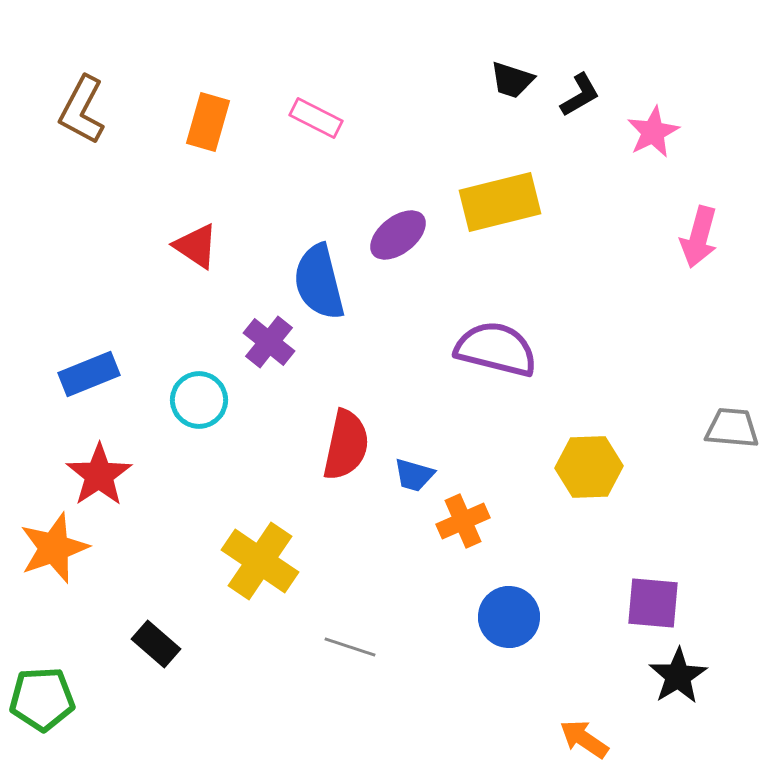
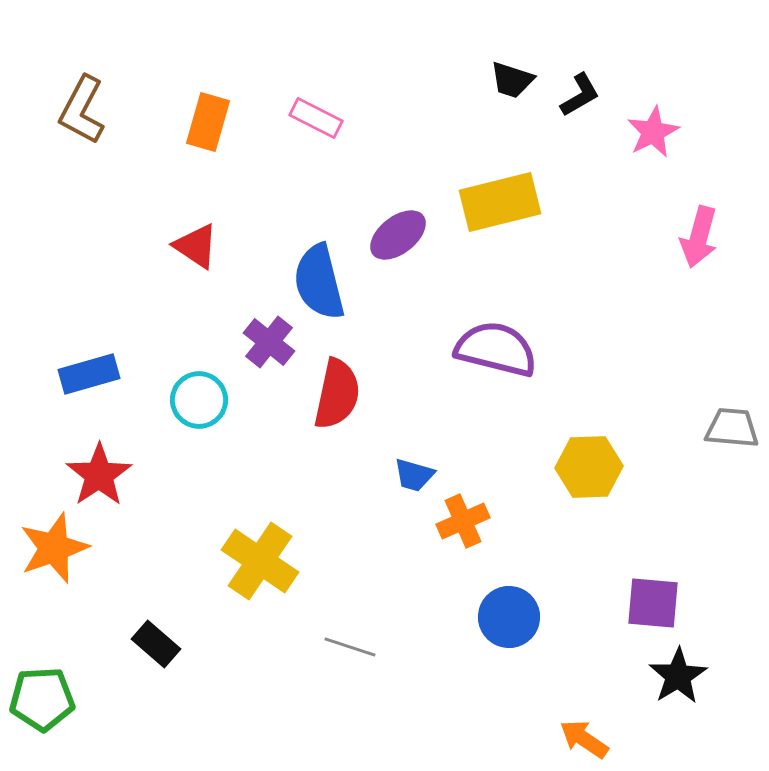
blue rectangle: rotated 6 degrees clockwise
red semicircle: moved 9 px left, 51 px up
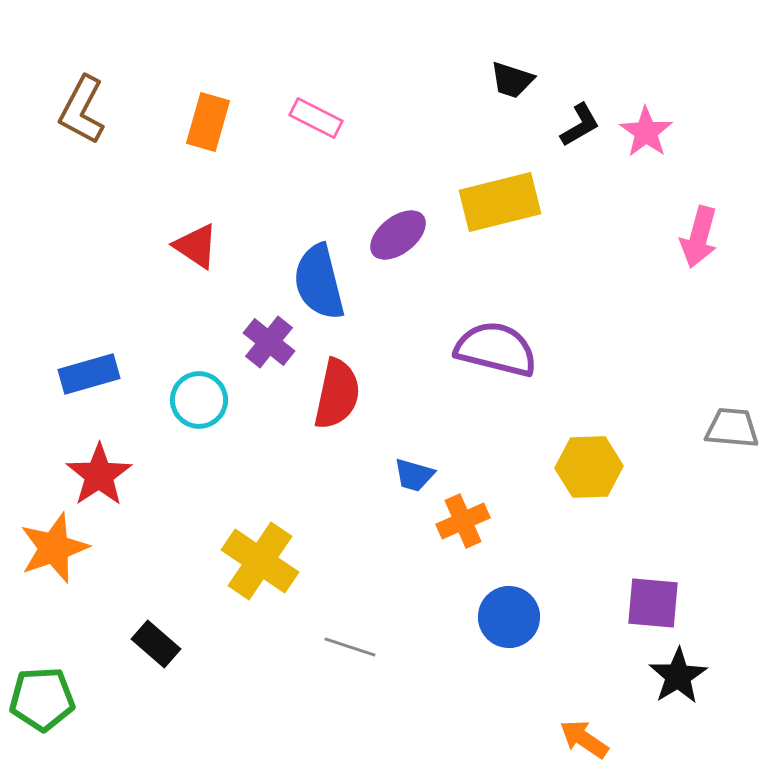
black L-shape: moved 30 px down
pink star: moved 7 px left; rotated 10 degrees counterclockwise
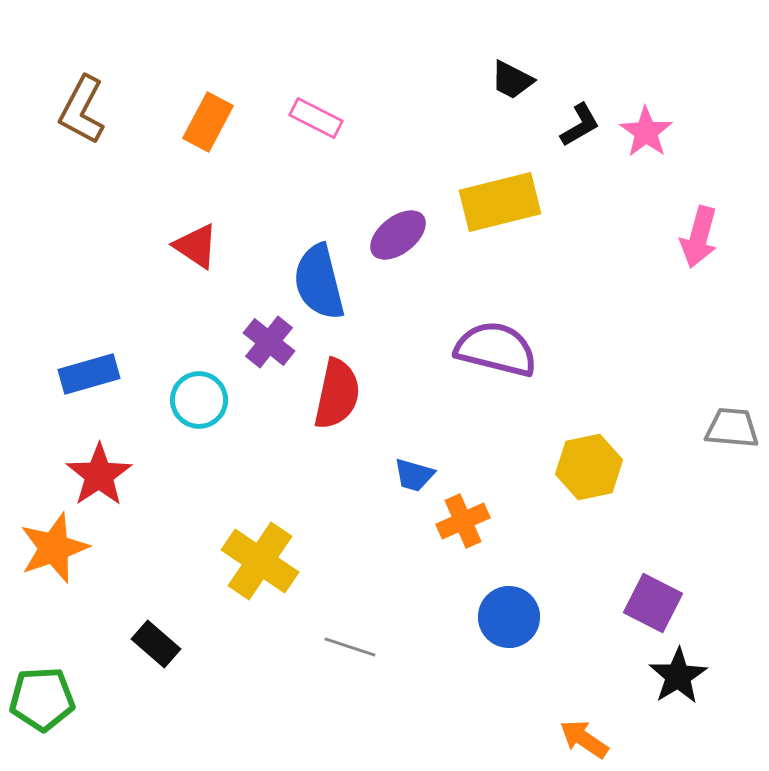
black trapezoid: rotated 9 degrees clockwise
orange rectangle: rotated 12 degrees clockwise
yellow hexagon: rotated 10 degrees counterclockwise
purple square: rotated 22 degrees clockwise
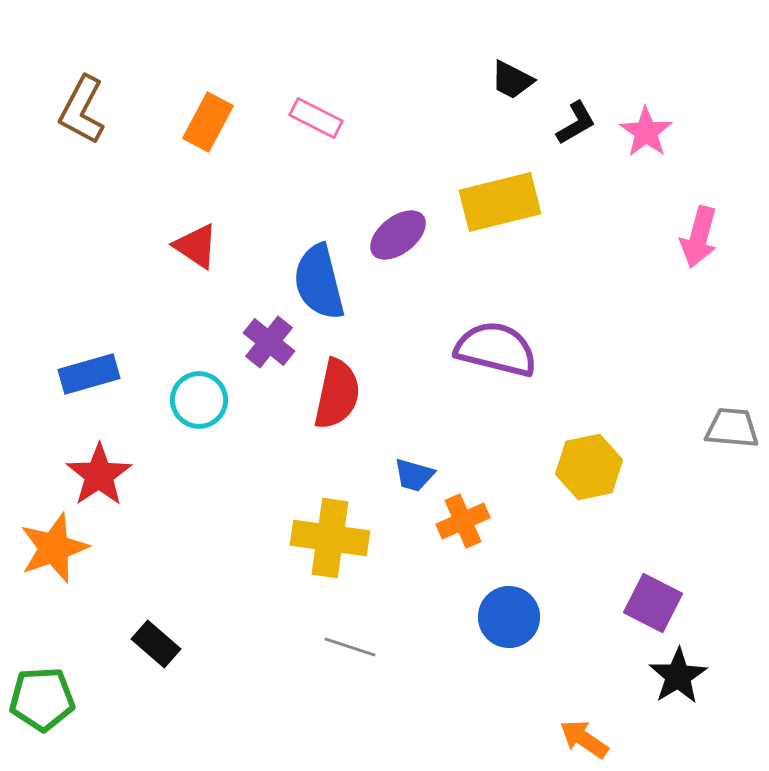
black L-shape: moved 4 px left, 2 px up
yellow cross: moved 70 px right, 23 px up; rotated 26 degrees counterclockwise
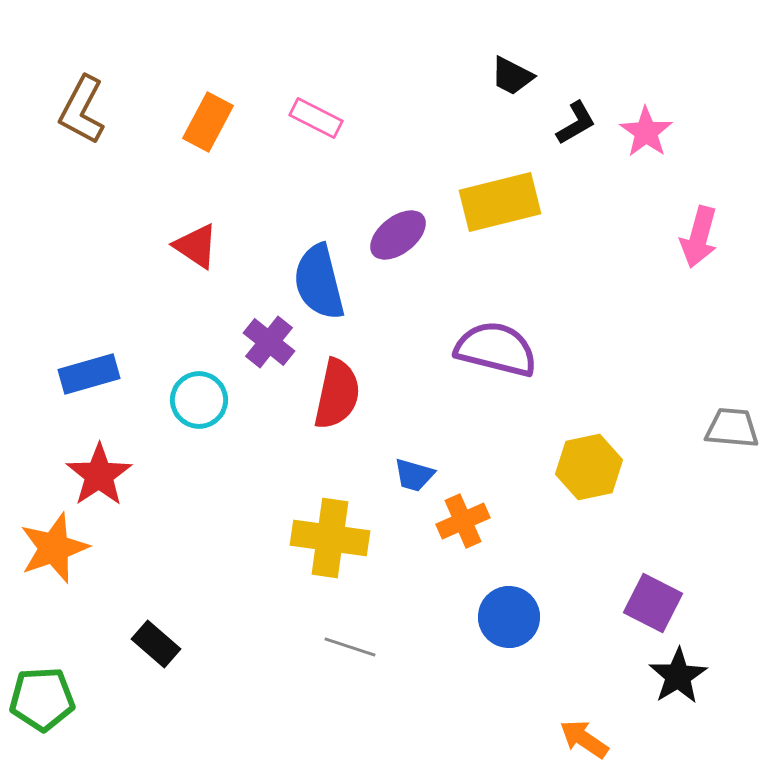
black trapezoid: moved 4 px up
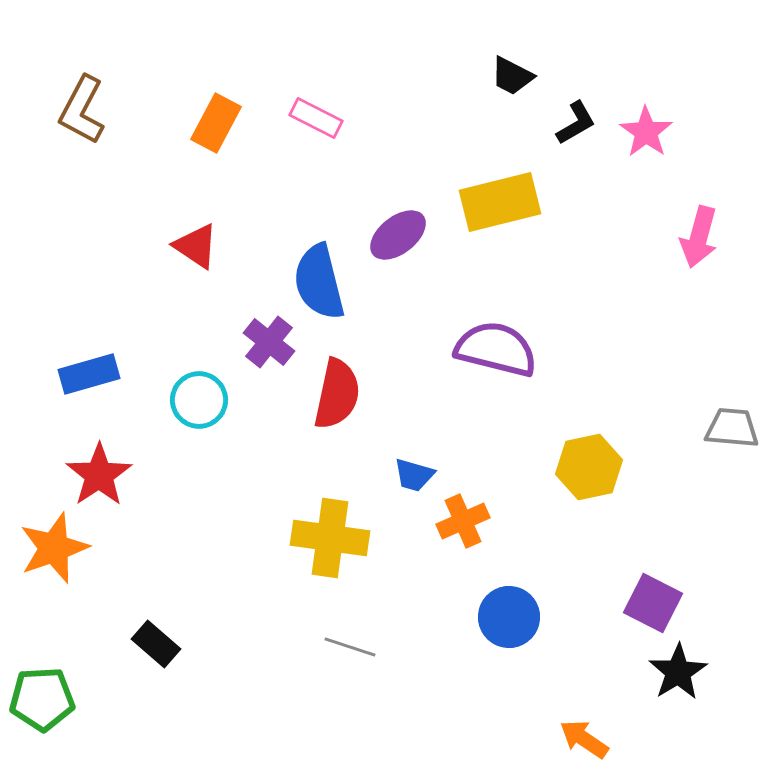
orange rectangle: moved 8 px right, 1 px down
black star: moved 4 px up
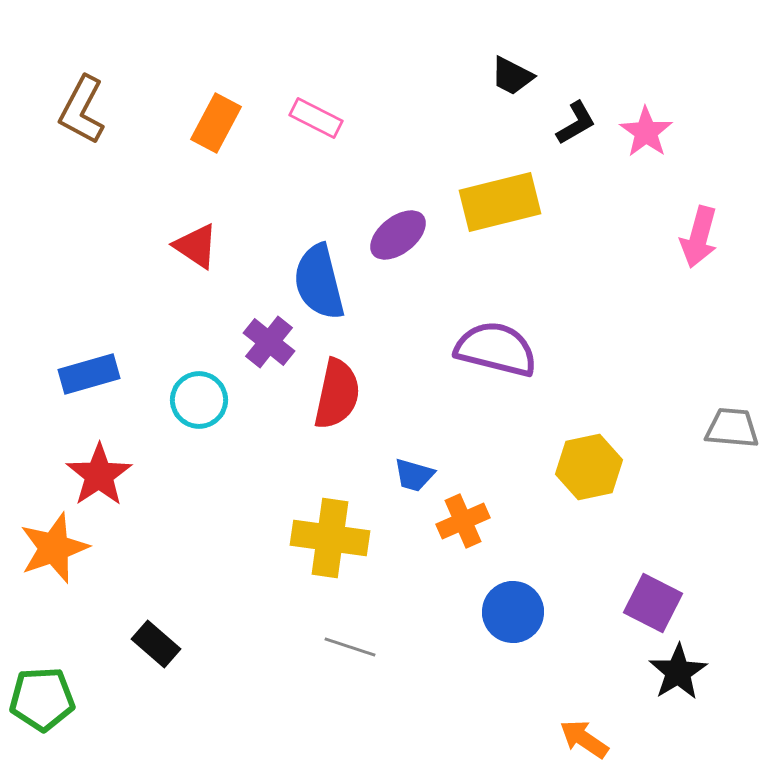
blue circle: moved 4 px right, 5 px up
